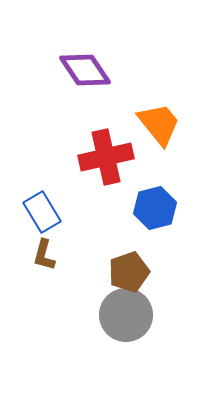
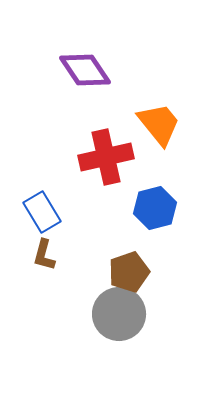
gray circle: moved 7 px left, 1 px up
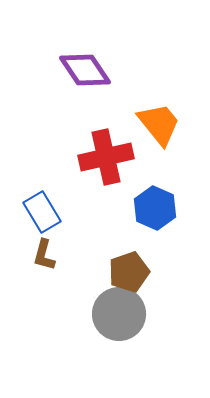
blue hexagon: rotated 21 degrees counterclockwise
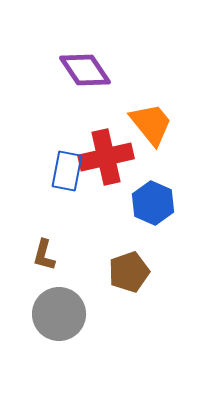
orange trapezoid: moved 8 px left
blue hexagon: moved 2 px left, 5 px up
blue rectangle: moved 25 px right, 41 px up; rotated 42 degrees clockwise
gray circle: moved 60 px left
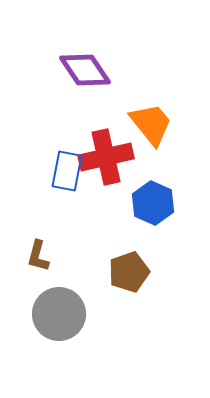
brown L-shape: moved 6 px left, 1 px down
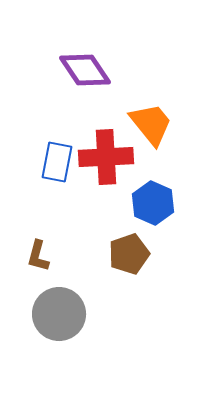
red cross: rotated 10 degrees clockwise
blue rectangle: moved 10 px left, 9 px up
brown pentagon: moved 18 px up
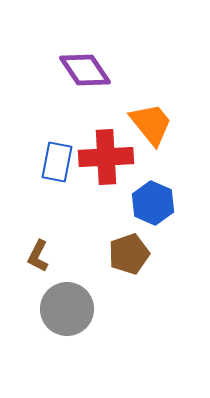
brown L-shape: rotated 12 degrees clockwise
gray circle: moved 8 px right, 5 px up
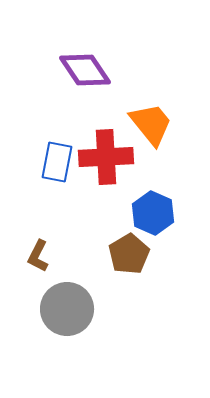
blue hexagon: moved 10 px down
brown pentagon: rotated 12 degrees counterclockwise
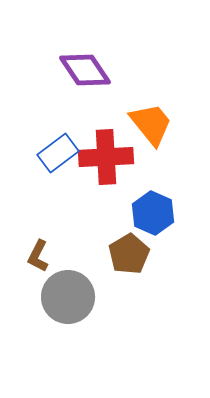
blue rectangle: moved 1 px right, 9 px up; rotated 42 degrees clockwise
gray circle: moved 1 px right, 12 px up
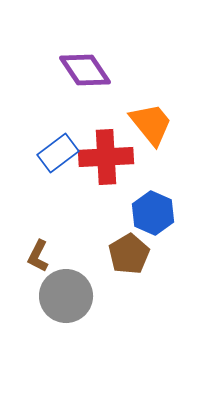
gray circle: moved 2 px left, 1 px up
